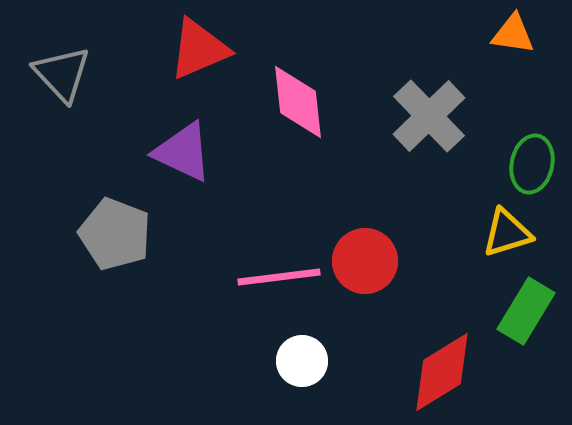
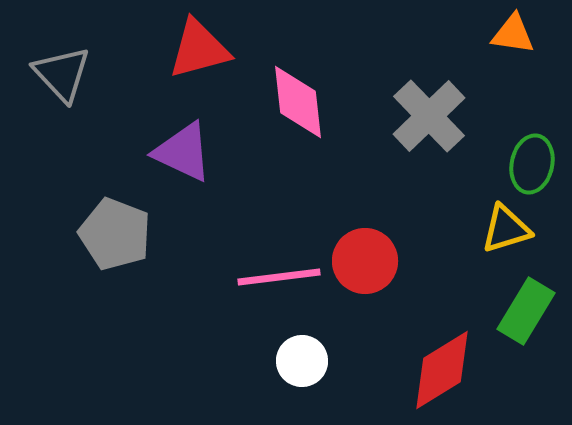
red triangle: rotated 8 degrees clockwise
yellow triangle: moved 1 px left, 4 px up
red diamond: moved 2 px up
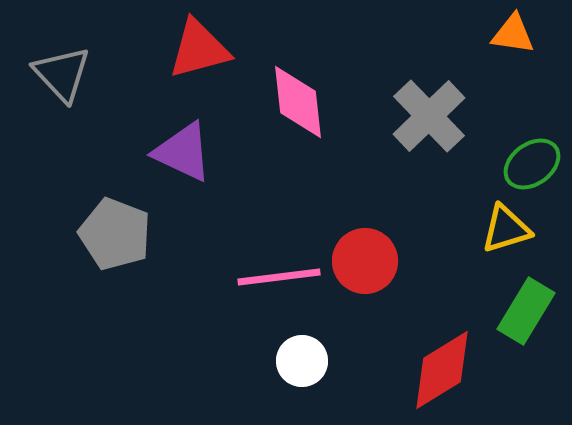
green ellipse: rotated 42 degrees clockwise
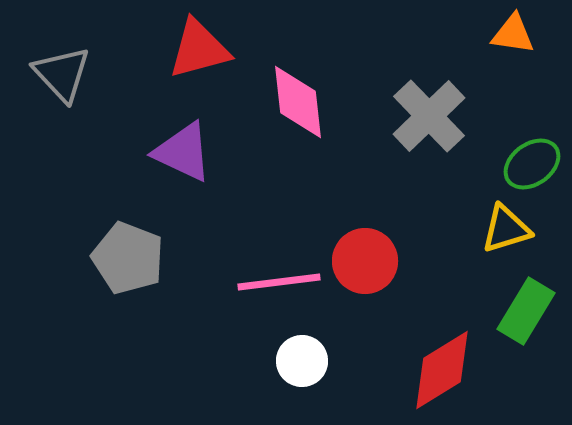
gray pentagon: moved 13 px right, 24 px down
pink line: moved 5 px down
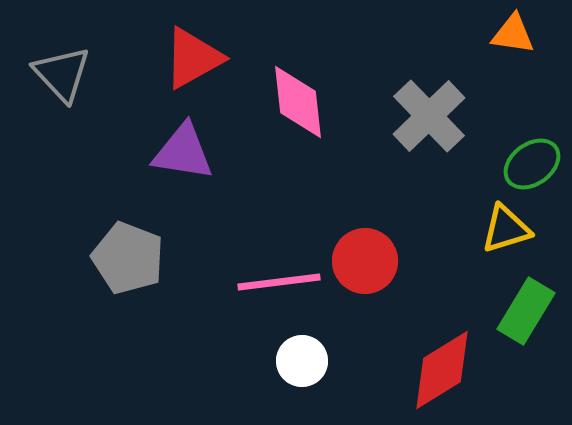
red triangle: moved 6 px left, 9 px down; rotated 14 degrees counterclockwise
purple triangle: rotated 16 degrees counterclockwise
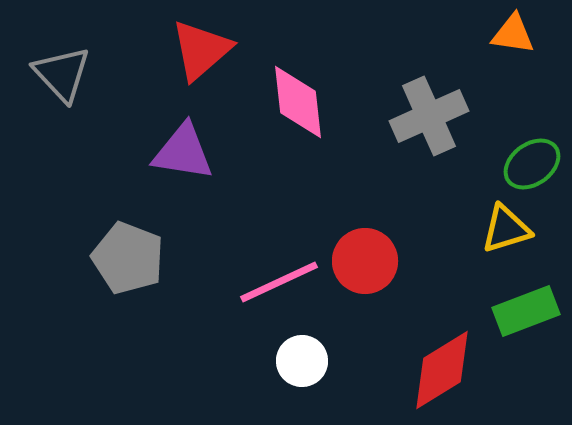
red triangle: moved 8 px right, 8 px up; rotated 12 degrees counterclockwise
gray cross: rotated 20 degrees clockwise
pink line: rotated 18 degrees counterclockwise
green rectangle: rotated 38 degrees clockwise
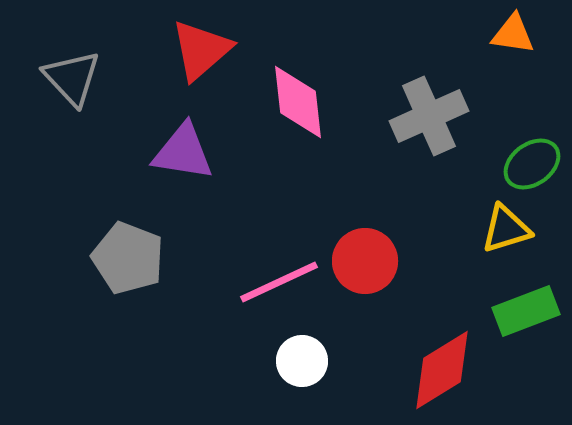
gray triangle: moved 10 px right, 4 px down
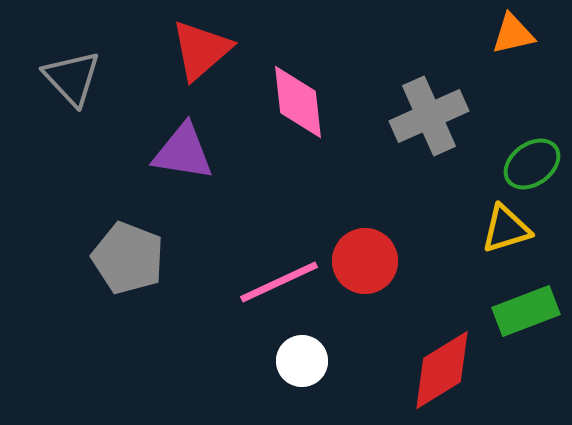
orange triangle: rotated 21 degrees counterclockwise
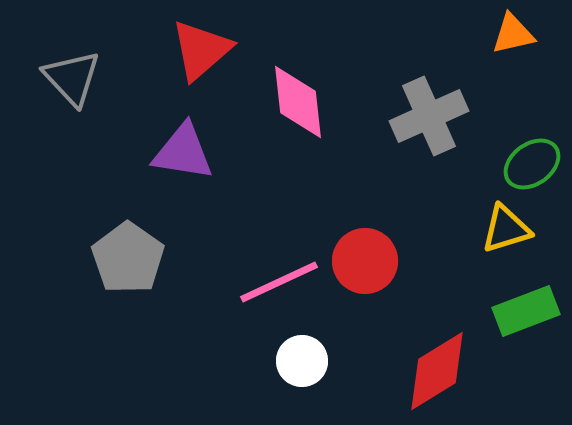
gray pentagon: rotated 14 degrees clockwise
red diamond: moved 5 px left, 1 px down
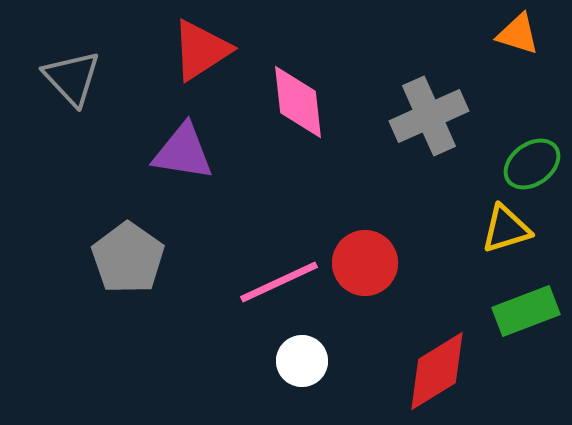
orange triangle: moved 5 px right; rotated 30 degrees clockwise
red triangle: rotated 8 degrees clockwise
red circle: moved 2 px down
